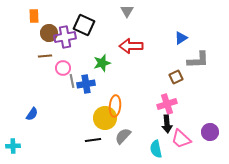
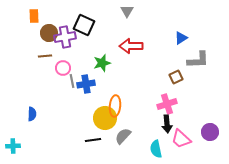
blue semicircle: rotated 32 degrees counterclockwise
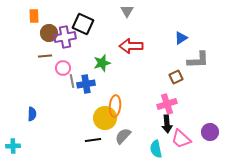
black square: moved 1 px left, 1 px up
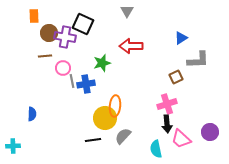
purple cross: rotated 20 degrees clockwise
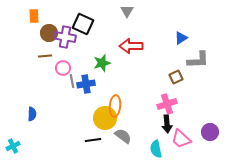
gray semicircle: rotated 84 degrees clockwise
cyan cross: rotated 24 degrees counterclockwise
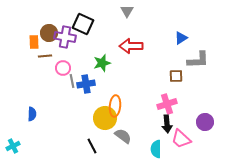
orange rectangle: moved 26 px down
brown square: moved 1 px up; rotated 24 degrees clockwise
purple circle: moved 5 px left, 10 px up
black line: moved 1 px left, 6 px down; rotated 70 degrees clockwise
cyan semicircle: rotated 12 degrees clockwise
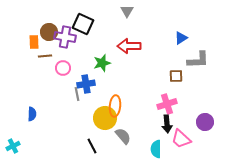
brown circle: moved 1 px up
red arrow: moved 2 px left
gray line: moved 5 px right, 13 px down
gray semicircle: rotated 12 degrees clockwise
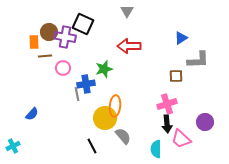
green star: moved 2 px right, 6 px down
blue semicircle: rotated 40 degrees clockwise
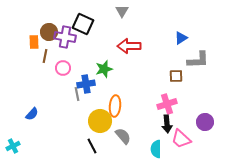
gray triangle: moved 5 px left
brown line: rotated 72 degrees counterclockwise
yellow circle: moved 5 px left, 3 px down
